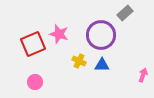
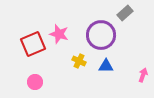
blue triangle: moved 4 px right, 1 px down
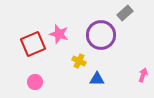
blue triangle: moved 9 px left, 13 px down
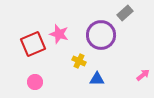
pink arrow: rotated 32 degrees clockwise
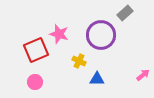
red square: moved 3 px right, 6 px down
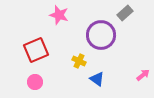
pink star: moved 19 px up
blue triangle: rotated 35 degrees clockwise
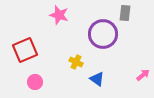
gray rectangle: rotated 42 degrees counterclockwise
purple circle: moved 2 px right, 1 px up
red square: moved 11 px left
yellow cross: moved 3 px left, 1 px down
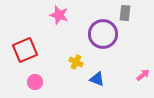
blue triangle: rotated 14 degrees counterclockwise
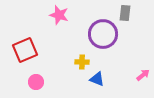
yellow cross: moved 6 px right; rotated 24 degrees counterclockwise
pink circle: moved 1 px right
